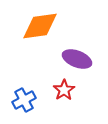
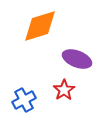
orange diamond: rotated 9 degrees counterclockwise
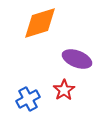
orange diamond: moved 3 px up
blue cross: moved 4 px right, 1 px up
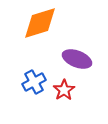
blue cross: moved 6 px right, 17 px up
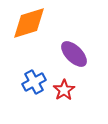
orange diamond: moved 11 px left
purple ellipse: moved 3 px left, 5 px up; rotated 24 degrees clockwise
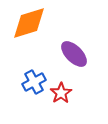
red star: moved 3 px left, 3 px down
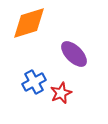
red star: rotated 10 degrees clockwise
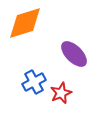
orange diamond: moved 4 px left
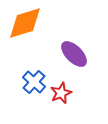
blue cross: rotated 20 degrees counterclockwise
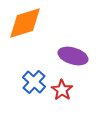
purple ellipse: moved 1 px left, 2 px down; rotated 28 degrees counterclockwise
red star: moved 1 px right, 3 px up; rotated 15 degrees counterclockwise
